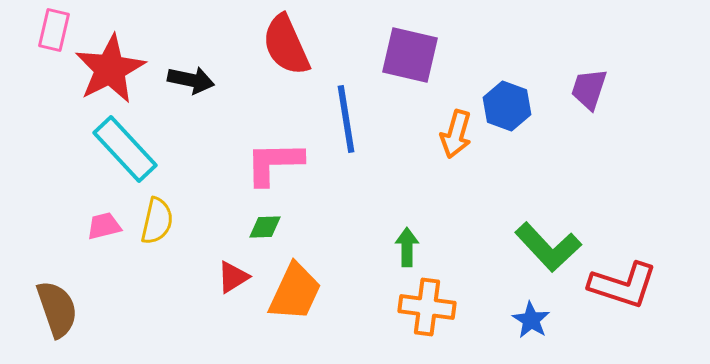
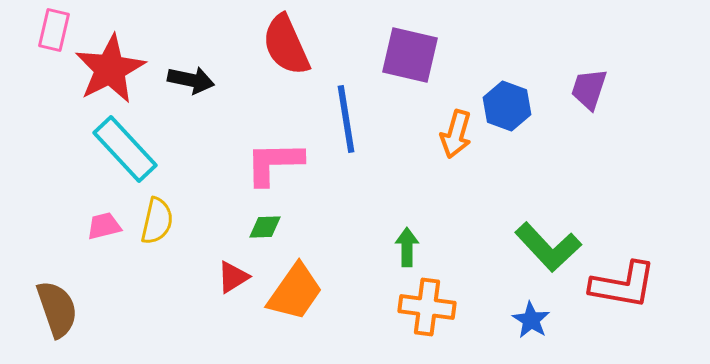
red L-shape: rotated 8 degrees counterclockwise
orange trapezoid: rotated 10 degrees clockwise
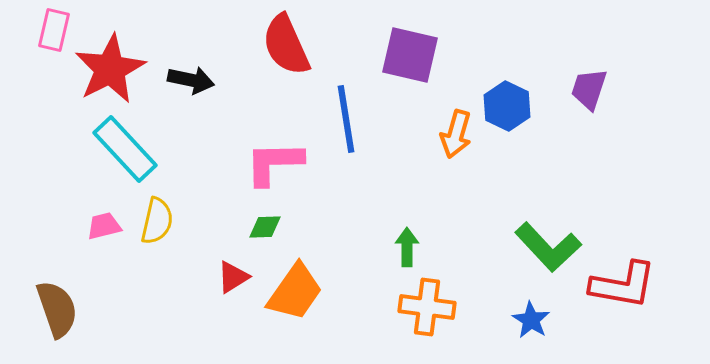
blue hexagon: rotated 6 degrees clockwise
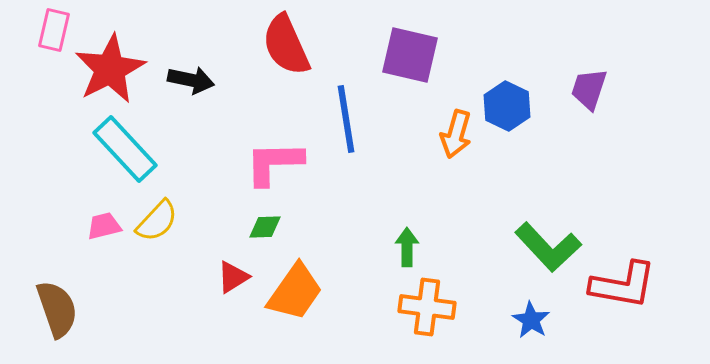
yellow semicircle: rotated 30 degrees clockwise
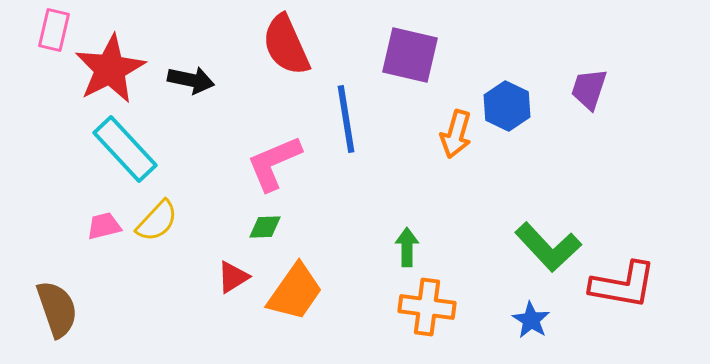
pink L-shape: rotated 22 degrees counterclockwise
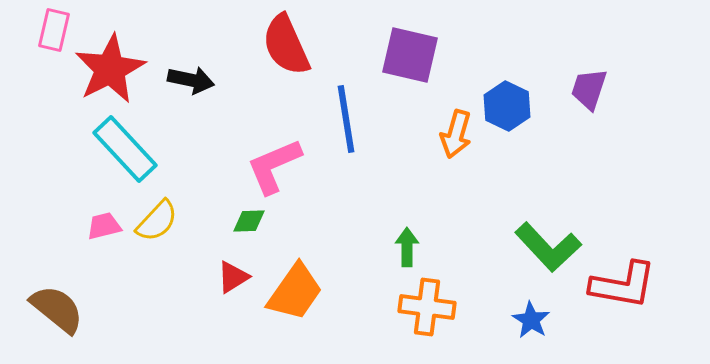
pink L-shape: moved 3 px down
green diamond: moved 16 px left, 6 px up
brown semicircle: rotated 32 degrees counterclockwise
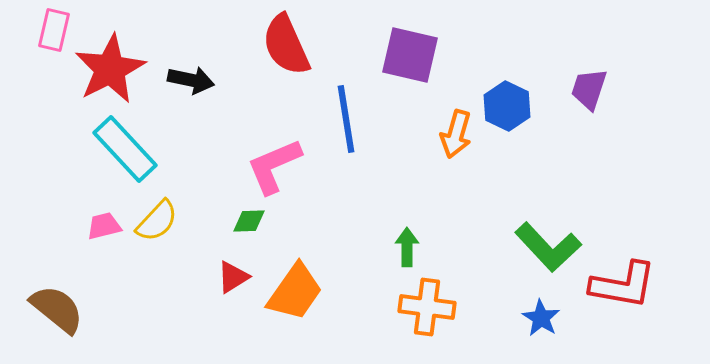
blue star: moved 10 px right, 2 px up
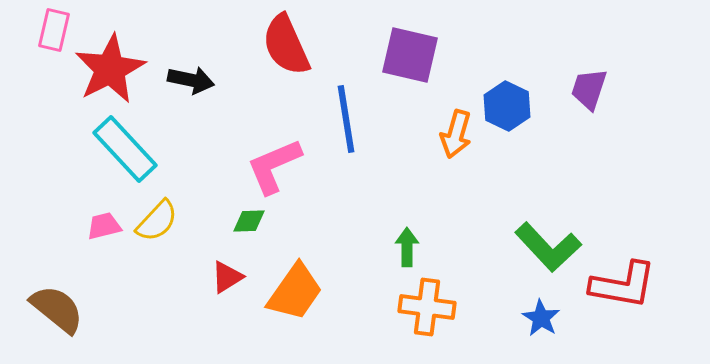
red triangle: moved 6 px left
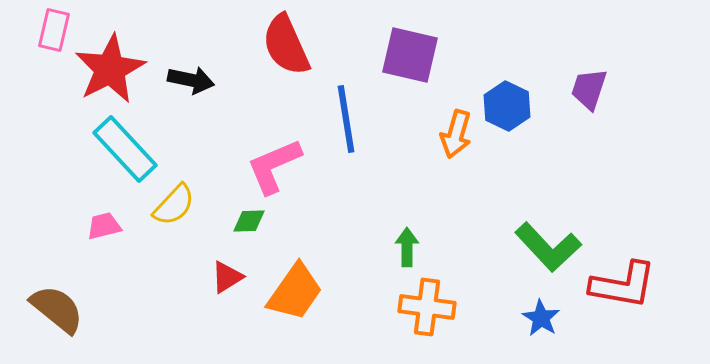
yellow semicircle: moved 17 px right, 16 px up
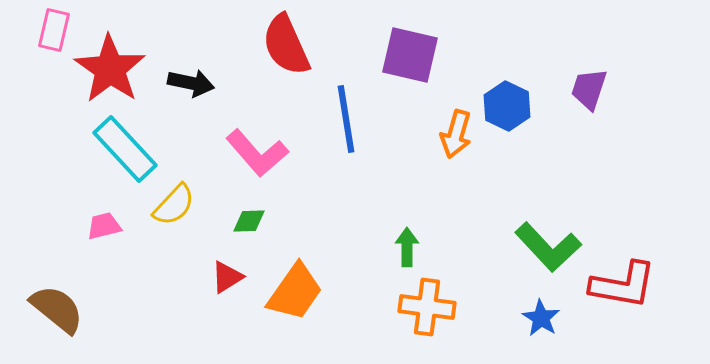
red star: rotated 10 degrees counterclockwise
black arrow: moved 3 px down
pink L-shape: moved 17 px left, 13 px up; rotated 108 degrees counterclockwise
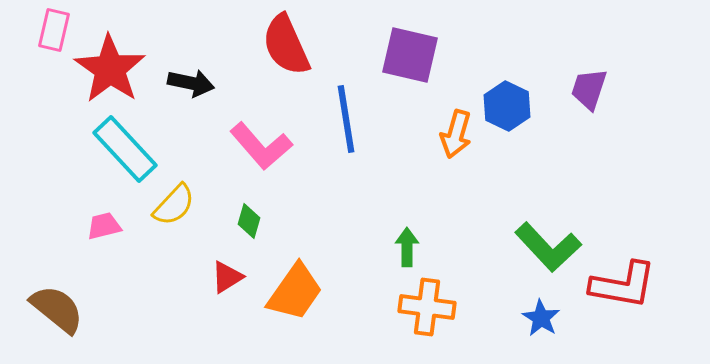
pink L-shape: moved 4 px right, 7 px up
green diamond: rotated 72 degrees counterclockwise
